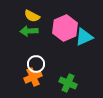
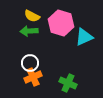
pink hexagon: moved 4 px left, 5 px up; rotated 20 degrees counterclockwise
white circle: moved 6 px left, 1 px up
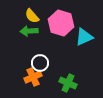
yellow semicircle: rotated 21 degrees clockwise
white circle: moved 10 px right
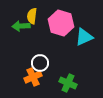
yellow semicircle: rotated 49 degrees clockwise
green arrow: moved 8 px left, 5 px up
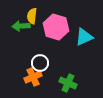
pink hexagon: moved 5 px left, 4 px down
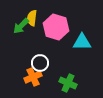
yellow semicircle: moved 2 px down
green arrow: rotated 42 degrees counterclockwise
cyan triangle: moved 2 px left, 5 px down; rotated 24 degrees clockwise
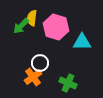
orange cross: rotated 12 degrees counterclockwise
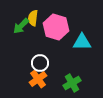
yellow semicircle: moved 1 px right
orange cross: moved 5 px right, 2 px down
green cross: moved 4 px right; rotated 36 degrees clockwise
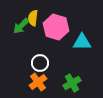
orange cross: moved 3 px down
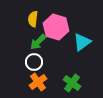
yellow semicircle: moved 1 px down
green arrow: moved 17 px right, 16 px down
cyan triangle: rotated 36 degrees counterclockwise
white circle: moved 6 px left, 1 px up
green cross: rotated 24 degrees counterclockwise
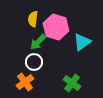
orange cross: moved 13 px left
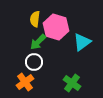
yellow semicircle: moved 2 px right
